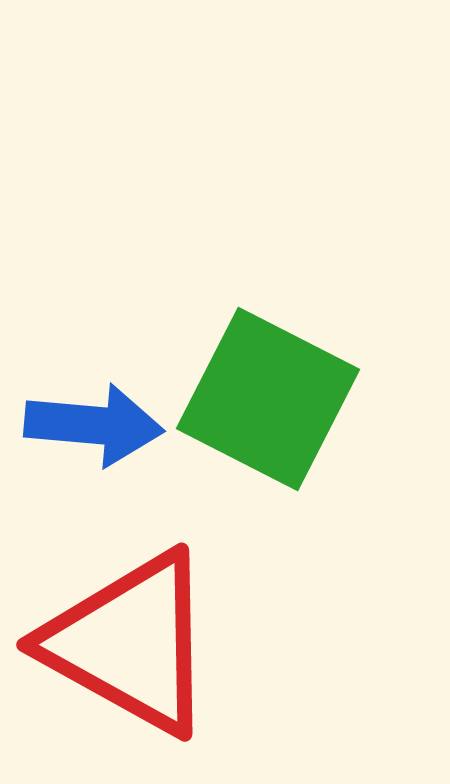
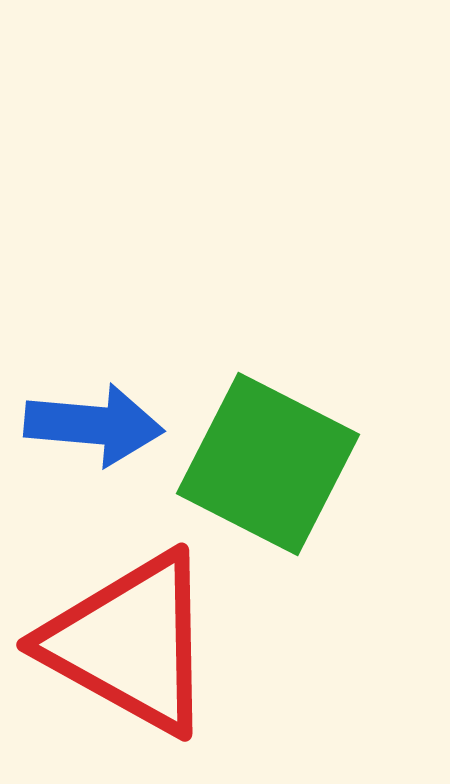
green square: moved 65 px down
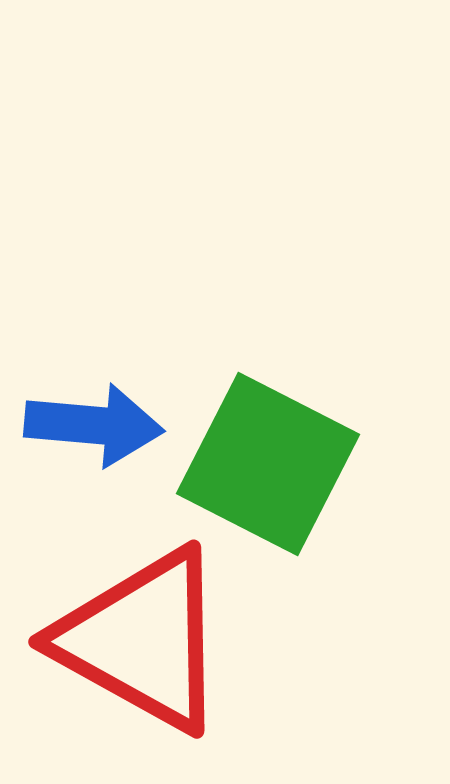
red triangle: moved 12 px right, 3 px up
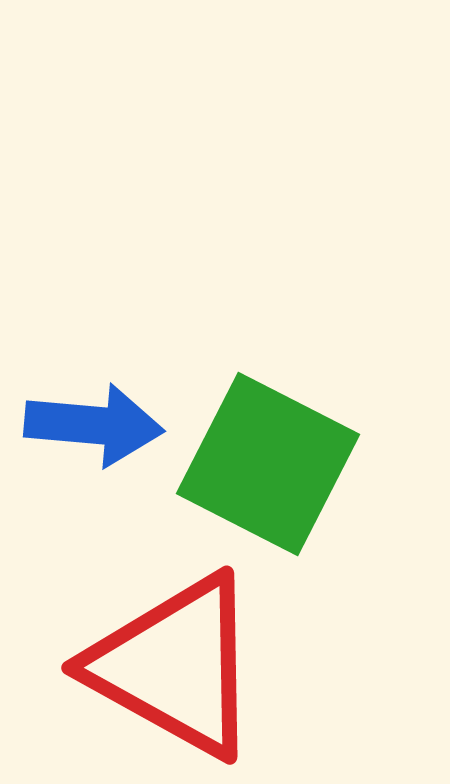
red triangle: moved 33 px right, 26 px down
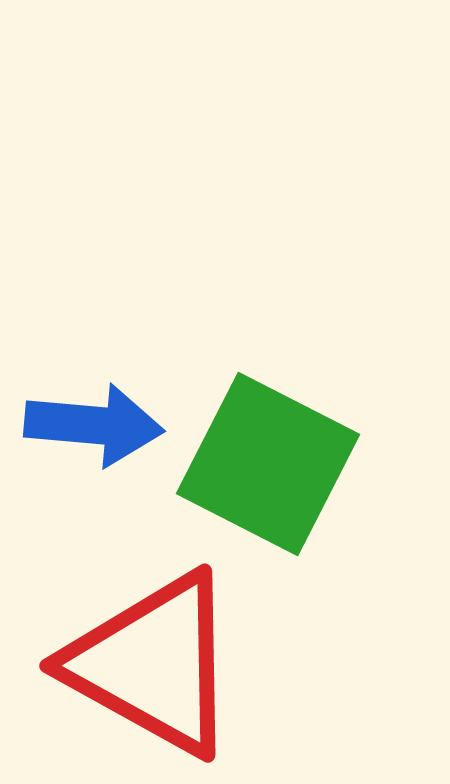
red triangle: moved 22 px left, 2 px up
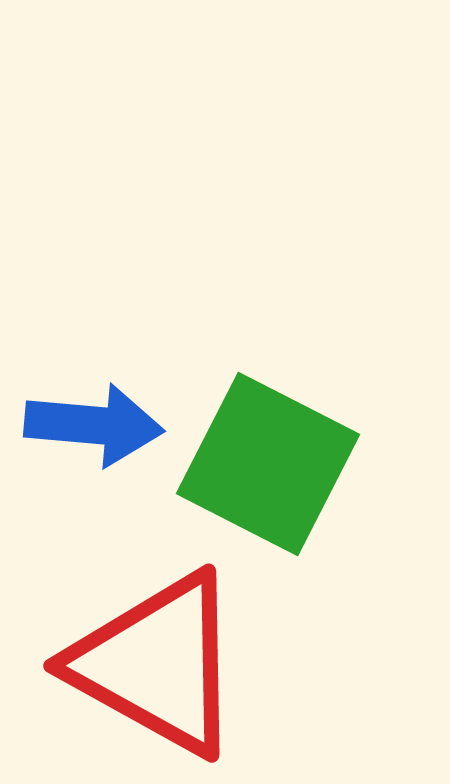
red triangle: moved 4 px right
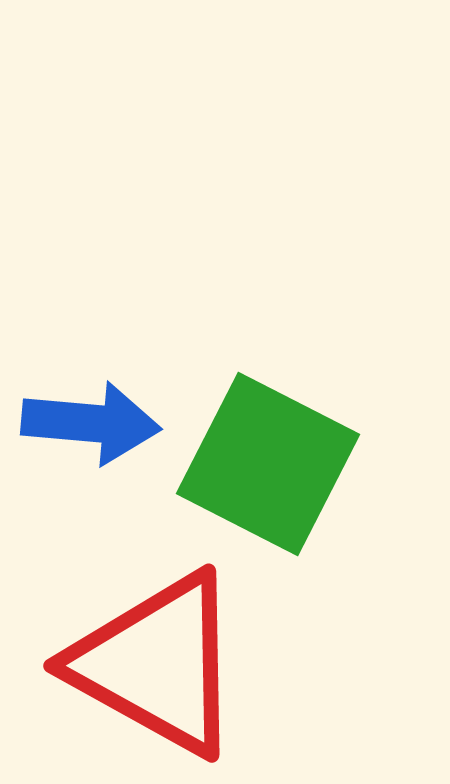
blue arrow: moved 3 px left, 2 px up
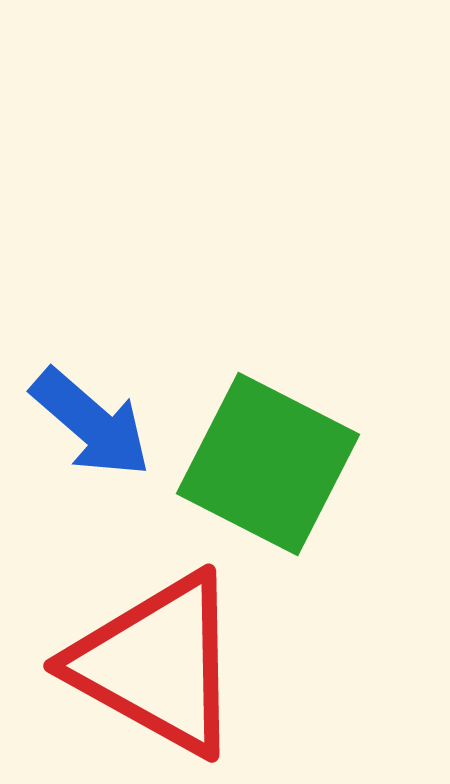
blue arrow: rotated 36 degrees clockwise
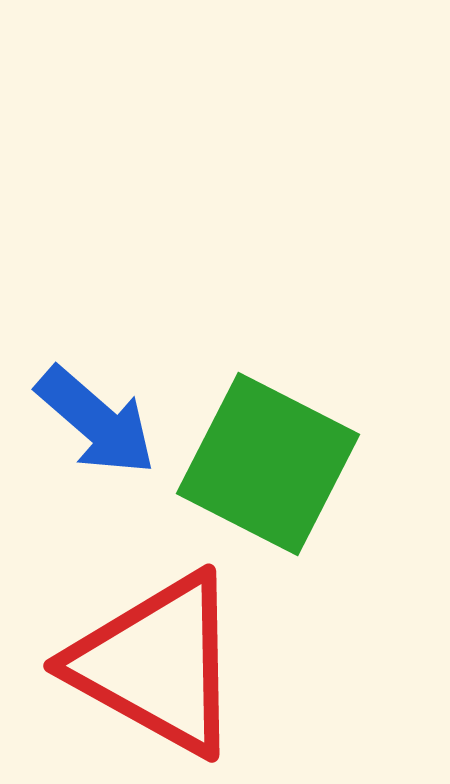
blue arrow: moved 5 px right, 2 px up
